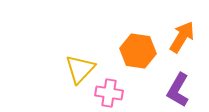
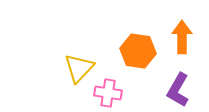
orange arrow: rotated 32 degrees counterclockwise
yellow triangle: moved 1 px left, 1 px up
pink cross: moved 1 px left
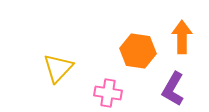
yellow triangle: moved 21 px left
purple L-shape: moved 5 px left, 1 px up
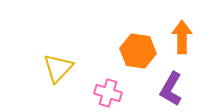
purple L-shape: moved 2 px left
pink cross: rotated 8 degrees clockwise
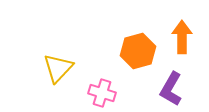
orange hexagon: rotated 24 degrees counterclockwise
pink cross: moved 6 px left
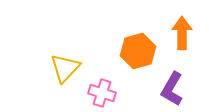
orange arrow: moved 4 px up
yellow triangle: moved 7 px right
purple L-shape: moved 1 px right
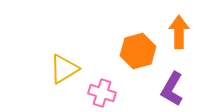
orange arrow: moved 3 px left, 1 px up
yellow triangle: moved 1 px left, 1 px down; rotated 16 degrees clockwise
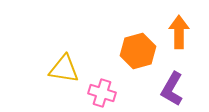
yellow triangle: rotated 40 degrees clockwise
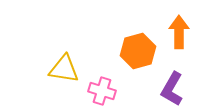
pink cross: moved 2 px up
